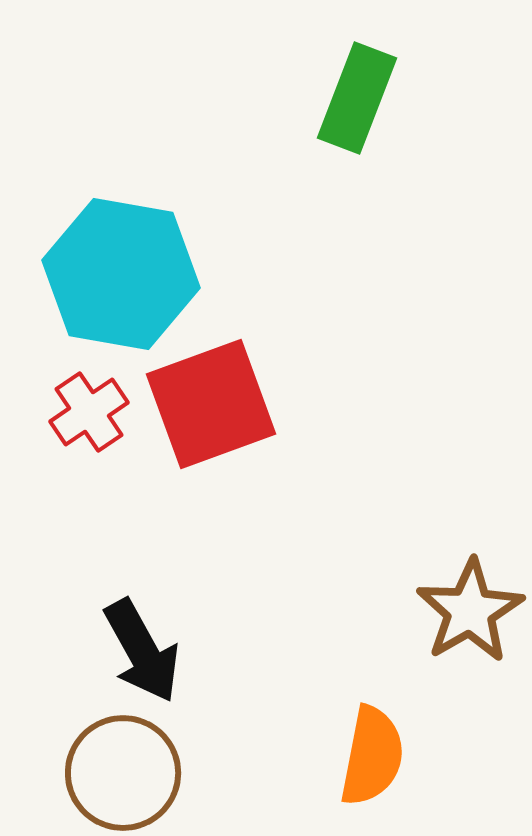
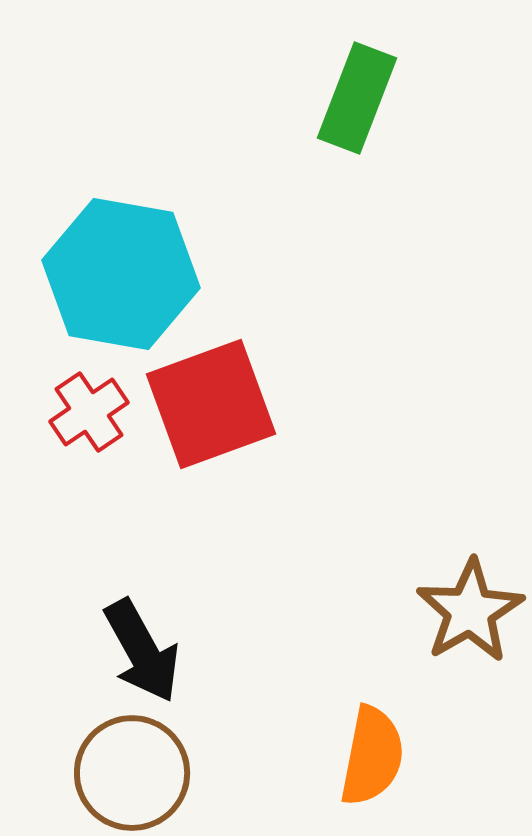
brown circle: moved 9 px right
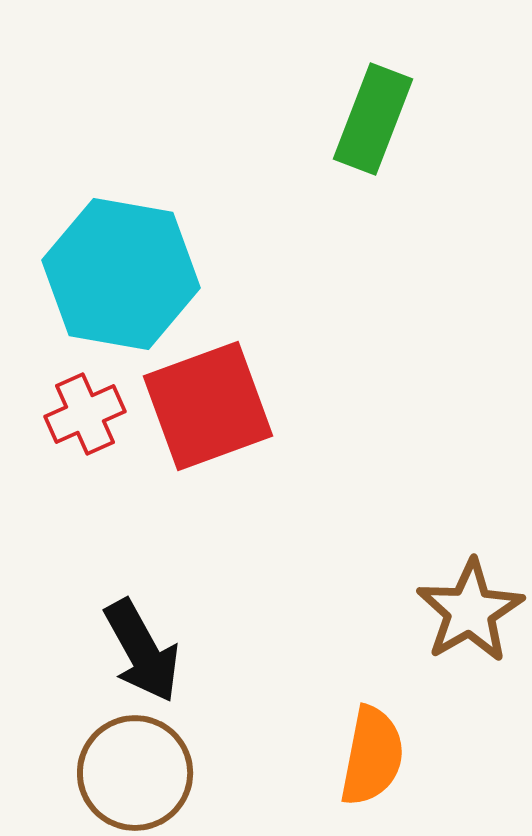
green rectangle: moved 16 px right, 21 px down
red square: moved 3 px left, 2 px down
red cross: moved 4 px left, 2 px down; rotated 10 degrees clockwise
brown circle: moved 3 px right
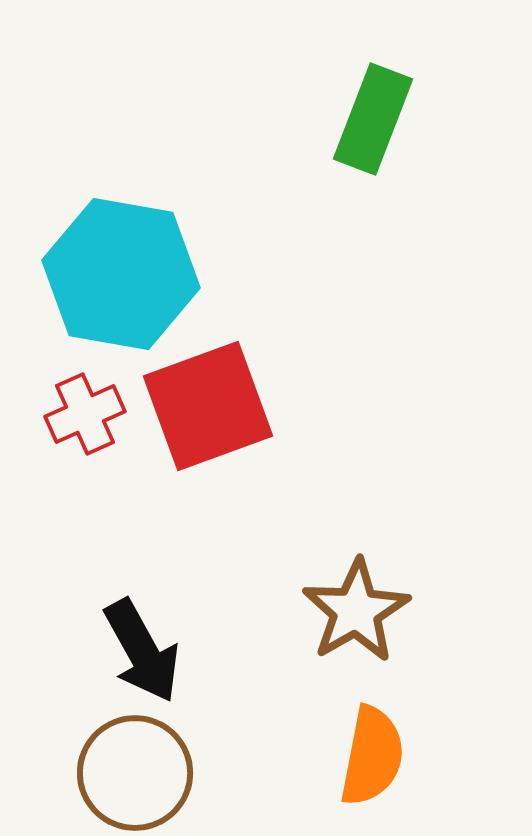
brown star: moved 114 px left
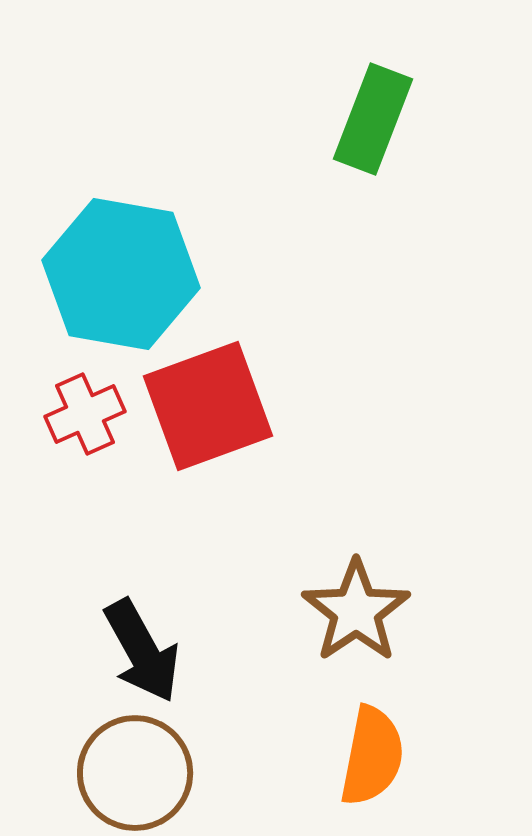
brown star: rotated 4 degrees counterclockwise
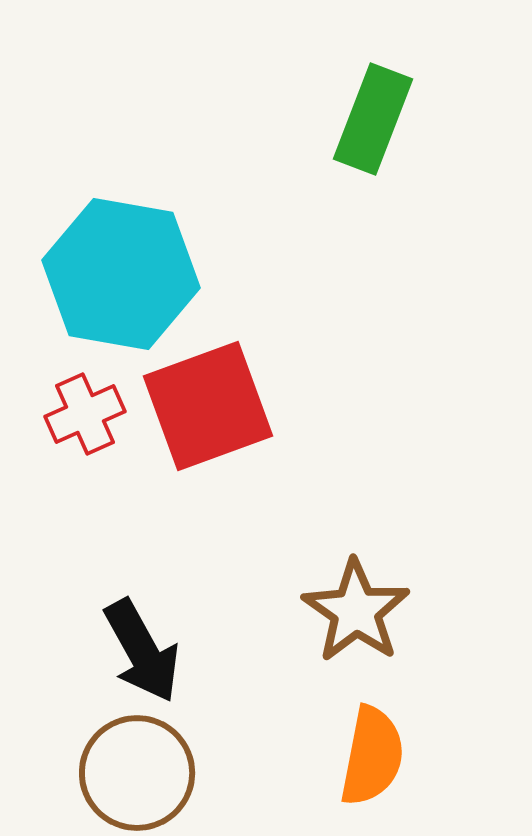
brown star: rotated 3 degrees counterclockwise
brown circle: moved 2 px right
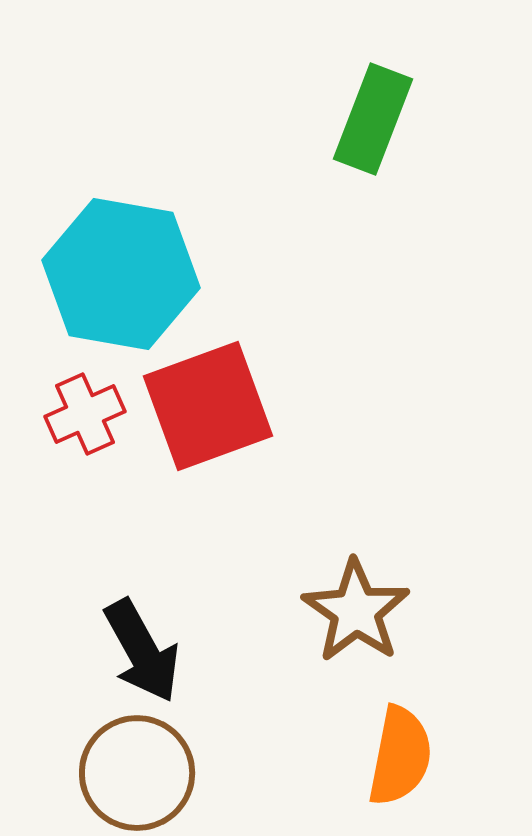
orange semicircle: moved 28 px right
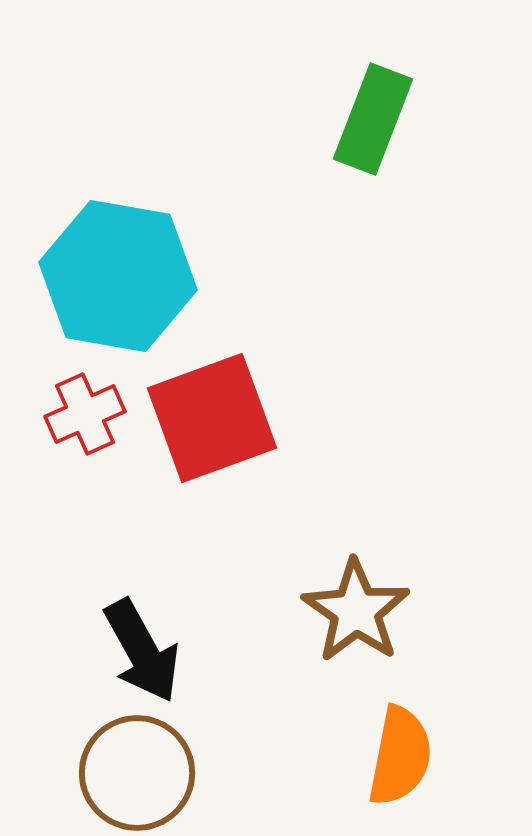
cyan hexagon: moved 3 px left, 2 px down
red square: moved 4 px right, 12 px down
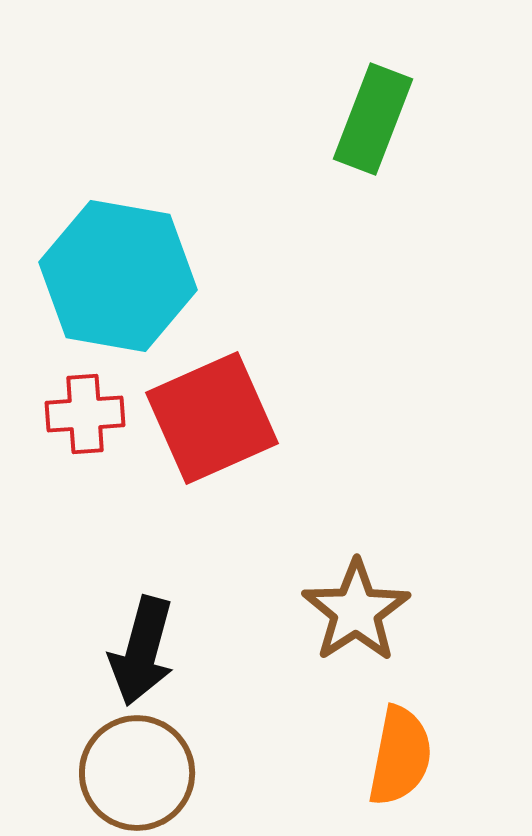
red cross: rotated 20 degrees clockwise
red square: rotated 4 degrees counterclockwise
brown star: rotated 4 degrees clockwise
black arrow: rotated 44 degrees clockwise
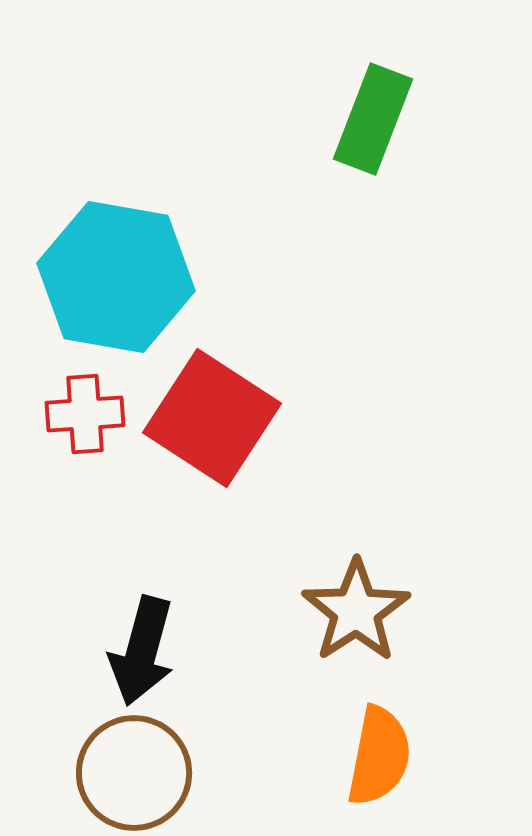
cyan hexagon: moved 2 px left, 1 px down
red square: rotated 33 degrees counterclockwise
orange semicircle: moved 21 px left
brown circle: moved 3 px left
